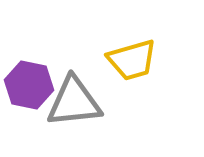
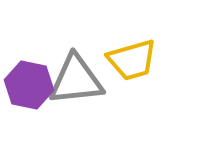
gray triangle: moved 2 px right, 22 px up
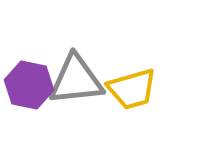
yellow trapezoid: moved 29 px down
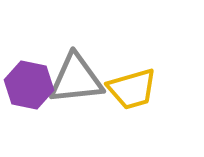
gray triangle: moved 1 px up
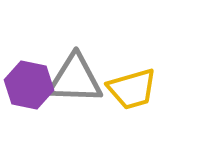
gray triangle: moved 1 px left; rotated 8 degrees clockwise
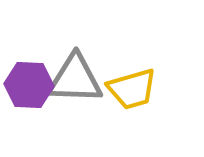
purple hexagon: rotated 9 degrees counterclockwise
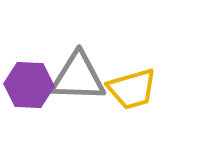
gray triangle: moved 3 px right, 2 px up
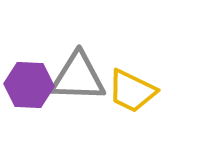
yellow trapezoid: moved 2 px down; rotated 42 degrees clockwise
